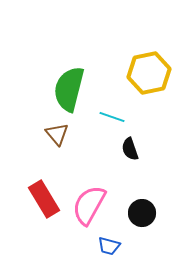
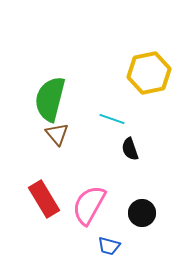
green semicircle: moved 19 px left, 10 px down
cyan line: moved 2 px down
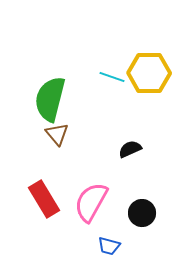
yellow hexagon: rotated 12 degrees clockwise
cyan line: moved 42 px up
black semicircle: rotated 85 degrees clockwise
pink semicircle: moved 2 px right, 3 px up
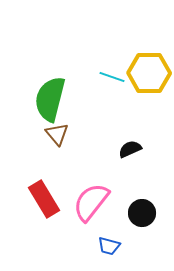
pink semicircle: rotated 9 degrees clockwise
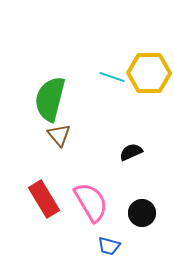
brown triangle: moved 2 px right, 1 px down
black semicircle: moved 1 px right, 3 px down
pink semicircle: rotated 111 degrees clockwise
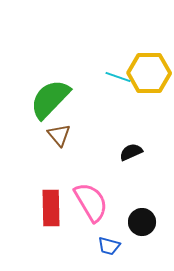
cyan line: moved 6 px right
green semicircle: rotated 30 degrees clockwise
red rectangle: moved 7 px right, 9 px down; rotated 30 degrees clockwise
black circle: moved 9 px down
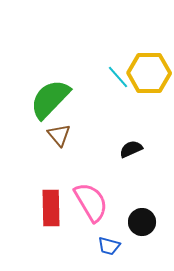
cyan line: rotated 30 degrees clockwise
black semicircle: moved 3 px up
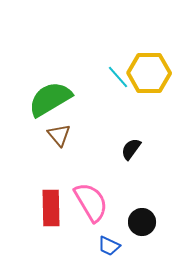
green semicircle: rotated 15 degrees clockwise
black semicircle: rotated 30 degrees counterclockwise
blue trapezoid: rotated 10 degrees clockwise
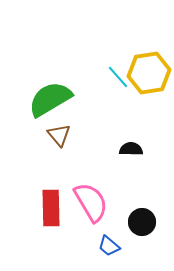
yellow hexagon: rotated 9 degrees counterclockwise
black semicircle: rotated 55 degrees clockwise
blue trapezoid: rotated 15 degrees clockwise
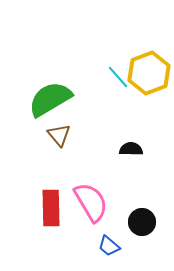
yellow hexagon: rotated 12 degrees counterclockwise
